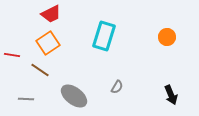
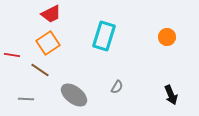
gray ellipse: moved 1 px up
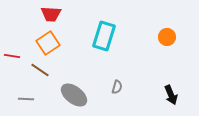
red trapezoid: rotated 30 degrees clockwise
red line: moved 1 px down
gray semicircle: rotated 16 degrees counterclockwise
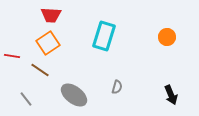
red trapezoid: moved 1 px down
gray line: rotated 49 degrees clockwise
